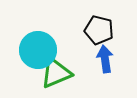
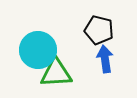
green triangle: rotated 20 degrees clockwise
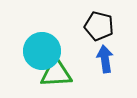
black pentagon: moved 4 px up
cyan circle: moved 4 px right, 1 px down
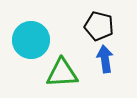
cyan circle: moved 11 px left, 11 px up
green triangle: moved 6 px right
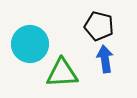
cyan circle: moved 1 px left, 4 px down
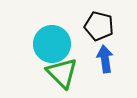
cyan circle: moved 22 px right
green triangle: rotated 48 degrees clockwise
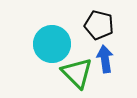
black pentagon: moved 1 px up
green triangle: moved 15 px right
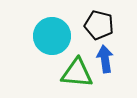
cyan circle: moved 8 px up
green triangle: rotated 40 degrees counterclockwise
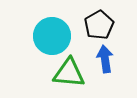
black pentagon: rotated 28 degrees clockwise
green triangle: moved 8 px left
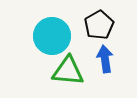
green triangle: moved 1 px left, 2 px up
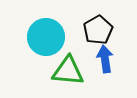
black pentagon: moved 1 px left, 5 px down
cyan circle: moved 6 px left, 1 px down
